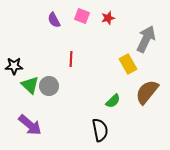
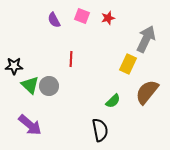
yellow rectangle: rotated 54 degrees clockwise
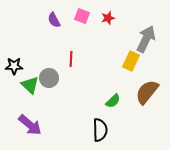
yellow rectangle: moved 3 px right, 3 px up
gray circle: moved 8 px up
black semicircle: rotated 10 degrees clockwise
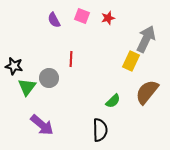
black star: rotated 12 degrees clockwise
green triangle: moved 3 px left, 2 px down; rotated 24 degrees clockwise
purple arrow: moved 12 px right
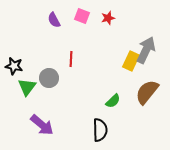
gray arrow: moved 11 px down
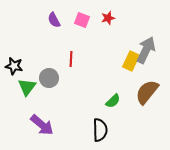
pink square: moved 4 px down
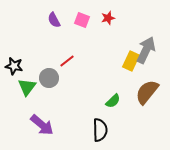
red line: moved 4 px left, 2 px down; rotated 49 degrees clockwise
